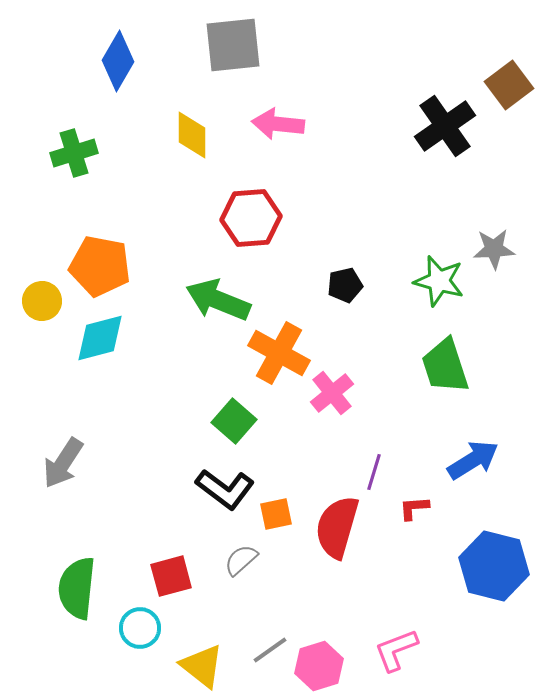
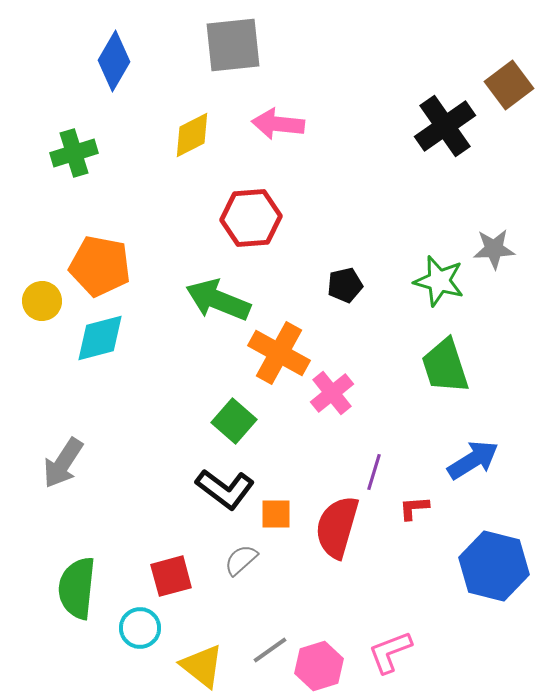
blue diamond: moved 4 px left
yellow diamond: rotated 63 degrees clockwise
orange square: rotated 12 degrees clockwise
pink L-shape: moved 6 px left, 2 px down
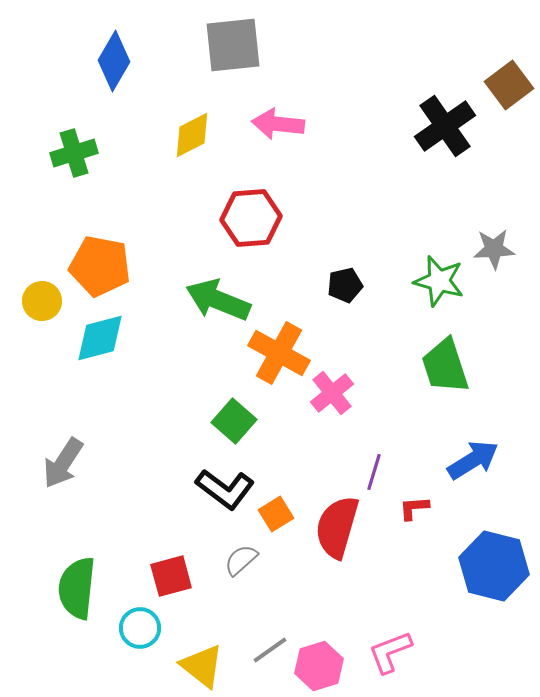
orange square: rotated 32 degrees counterclockwise
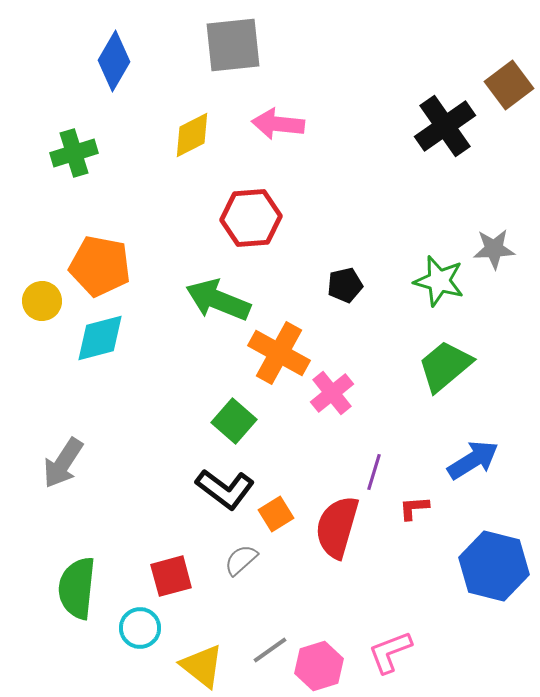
green trapezoid: rotated 68 degrees clockwise
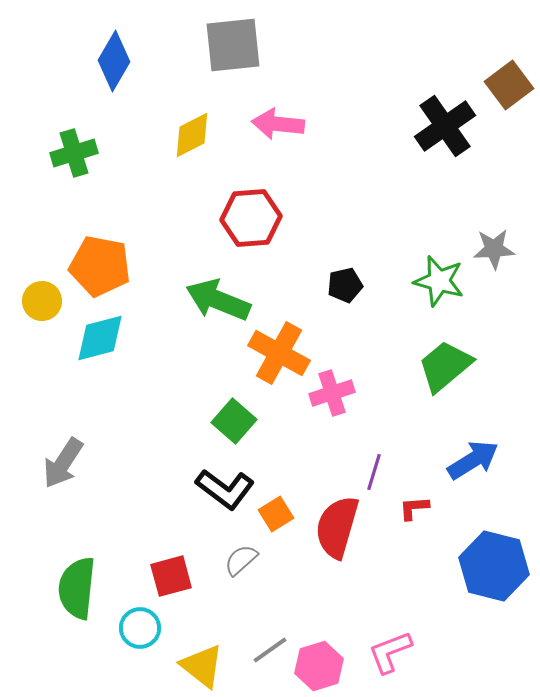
pink cross: rotated 21 degrees clockwise
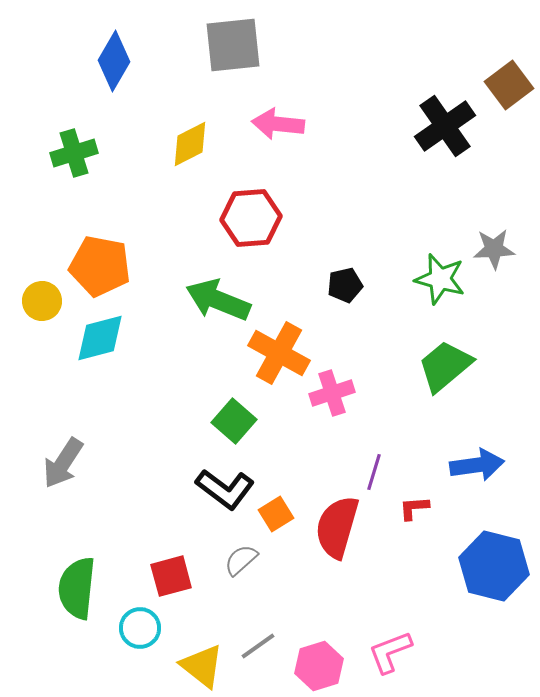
yellow diamond: moved 2 px left, 9 px down
green star: moved 1 px right, 2 px up
blue arrow: moved 4 px right, 5 px down; rotated 24 degrees clockwise
gray line: moved 12 px left, 4 px up
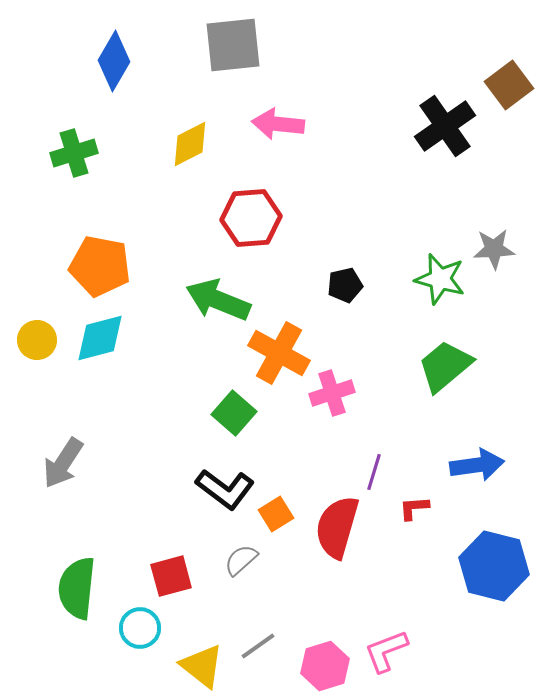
yellow circle: moved 5 px left, 39 px down
green square: moved 8 px up
pink L-shape: moved 4 px left, 1 px up
pink hexagon: moved 6 px right
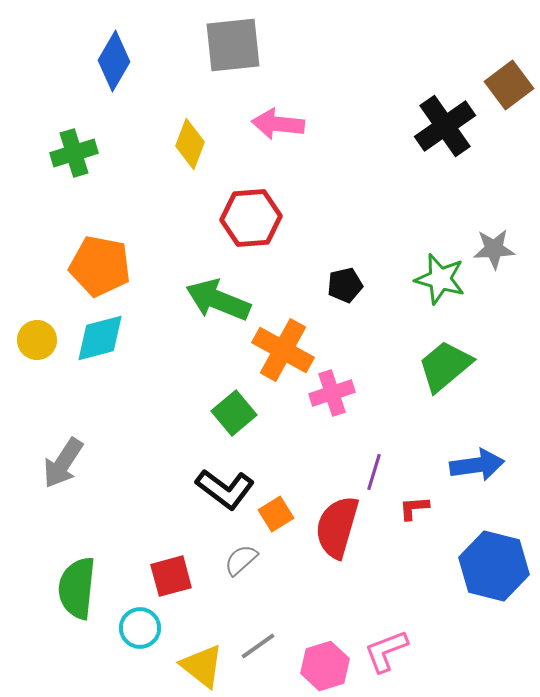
yellow diamond: rotated 42 degrees counterclockwise
orange cross: moved 4 px right, 3 px up
green square: rotated 9 degrees clockwise
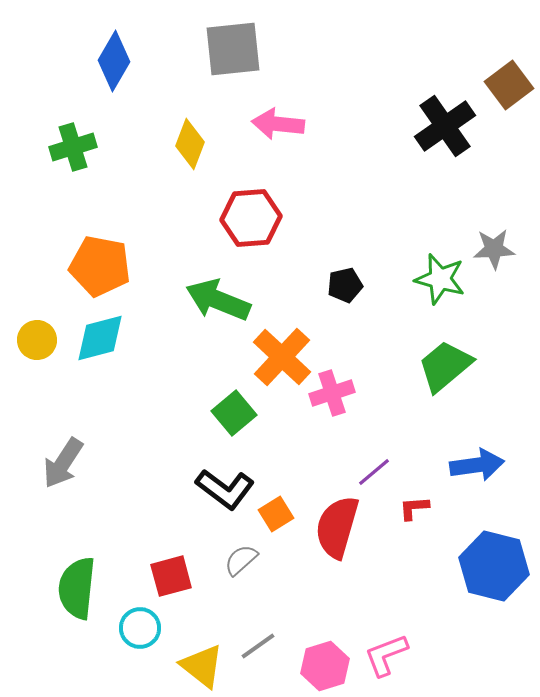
gray square: moved 4 px down
green cross: moved 1 px left, 6 px up
orange cross: moved 1 px left, 7 px down; rotated 14 degrees clockwise
purple line: rotated 33 degrees clockwise
pink L-shape: moved 4 px down
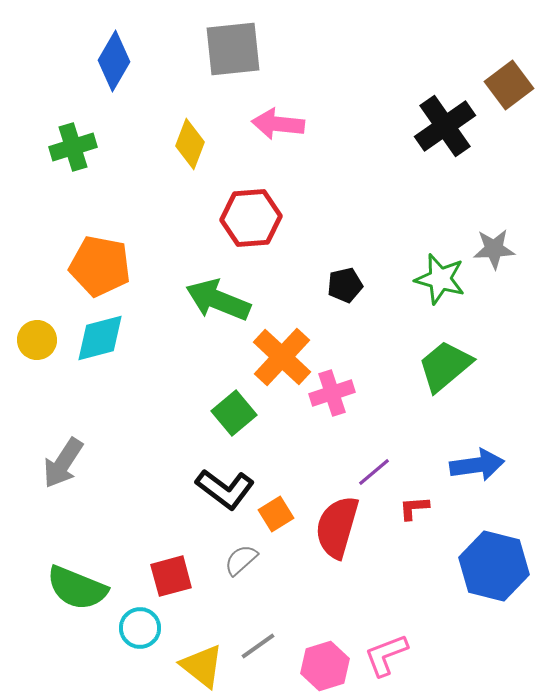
green semicircle: rotated 74 degrees counterclockwise
